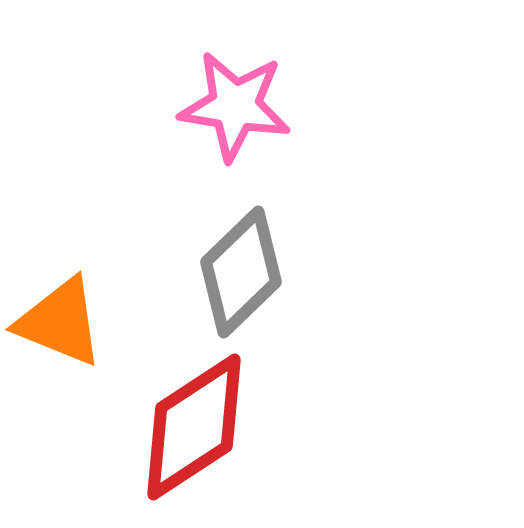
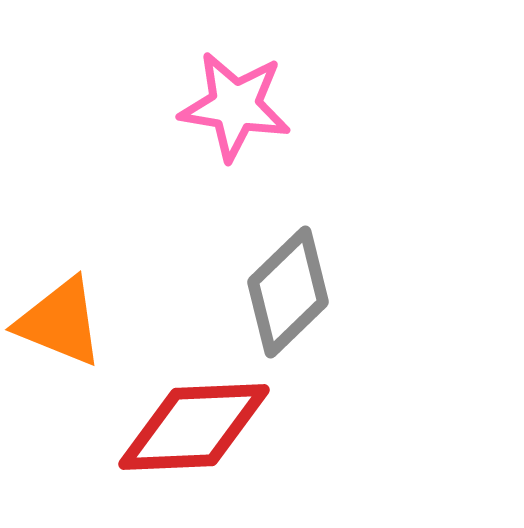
gray diamond: moved 47 px right, 20 px down
red diamond: rotated 31 degrees clockwise
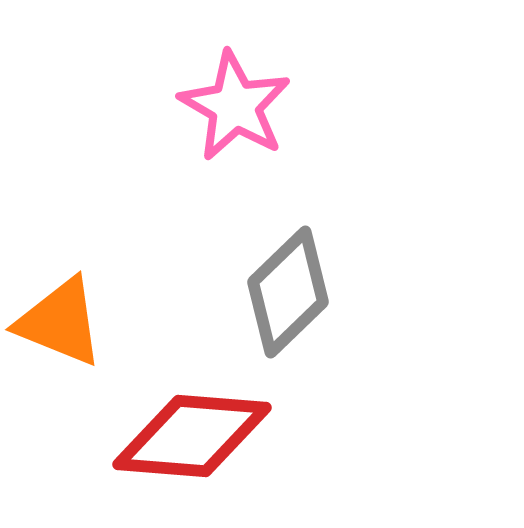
pink star: rotated 21 degrees clockwise
red diamond: moved 2 px left, 9 px down; rotated 7 degrees clockwise
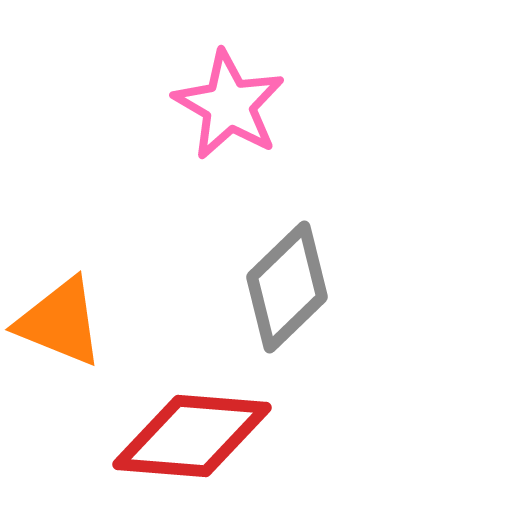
pink star: moved 6 px left, 1 px up
gray diamond: moved 1 px left, 5 px up
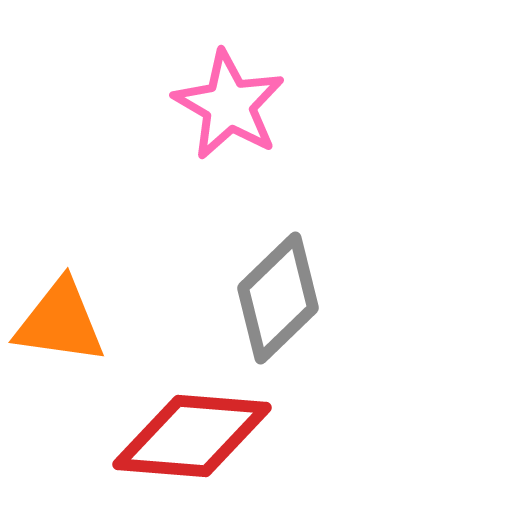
gray diamond: moved 9 px left, 11 px down
orange triangle: rotated 14 degrees counterclockwise
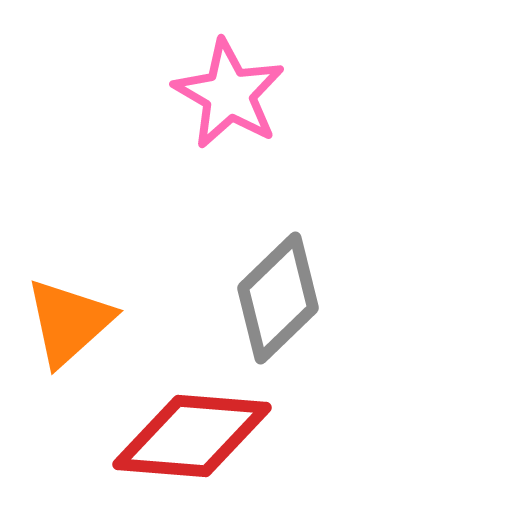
pink star: moved 11 px up
orange triangle: moved 9 px right; rotated 50 degrees counterclockwise
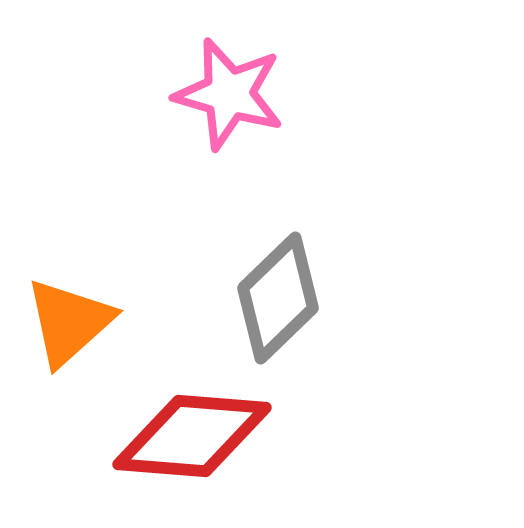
pink star: rotated 14 degrees counterclockwise
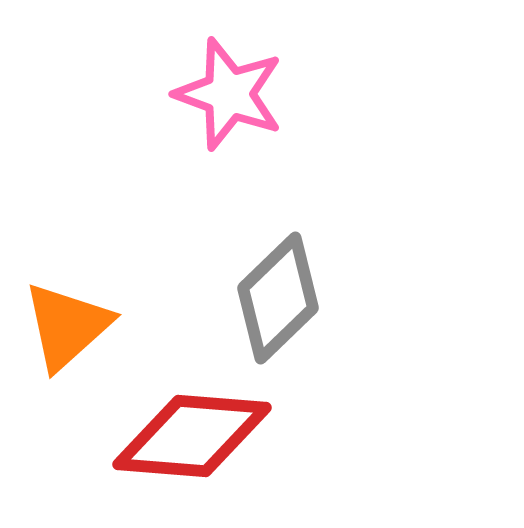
pink star: rotated 4 degrees clockwise
orange triangle: moved 2 px left, 4 px down
